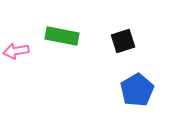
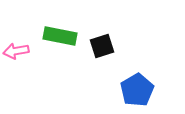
green rectangle: moved 2 px left
black square: moved 21 px left, 5 px down
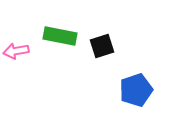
blue pentagon: moved 1 px left; rotated 12 degrees clockwise
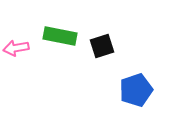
pink arrow: moved 3 px up
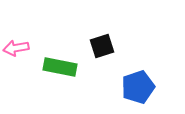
green rectangle: moved 31 px down
blue pentagon: moved 2 px right, 3 px up
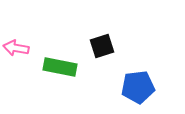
pink arrow: rotated 20 degrees clockwise
blue pentagon: rotated 12 degrees clockwise
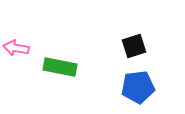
black square: moved 32 px right
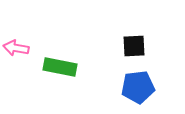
black square: rotated 15 degrees clockwise
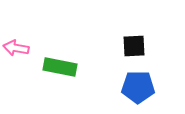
blue pentagon: rotated 8 degrees clockwise
